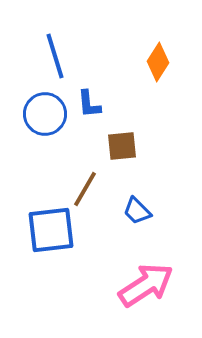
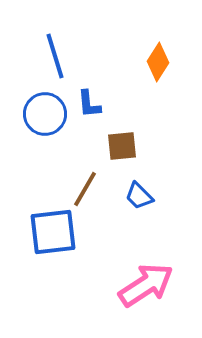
blue trapezoid: moved 2 px right, 15 px up
blue square: moved 2 px right, 2 px down
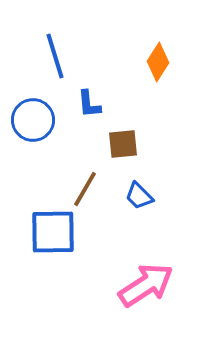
blue circle: moved 12 px left, 6 px down
brown square: moved 1 px right, 2 px up
blue square: rotated 6 degrees clockwise
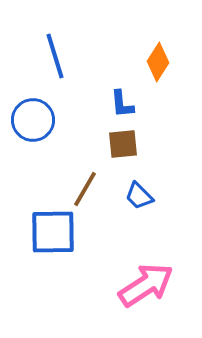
blue L-shape: moved 33 px right
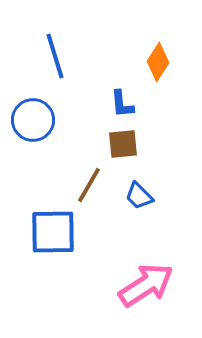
brown line: moved 4 px right, 4 px up
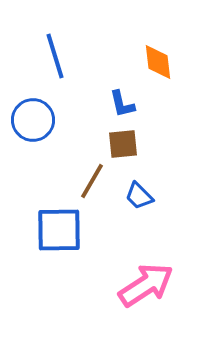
orange diamond: rotated 39 degrees counterclockwise
blue L-shape: rotated 8 degrees counterclockwise
brown line: moved 3 px right, 4 px up
blue square: moved 6 px right, 2 px up
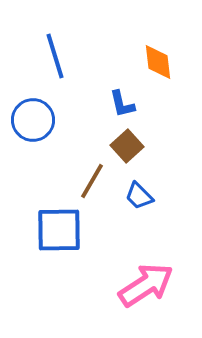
brown square: moved 4 px right, 2 px down; rotated 36 degrees counterclockwise
